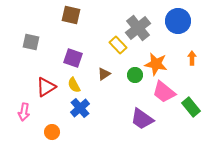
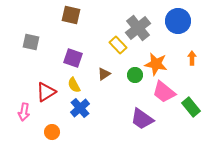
red triangle: moved 5 px down
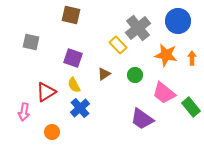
orange star: moved 10 px right, 9 px up
pink trapezoid: moved 1 px down
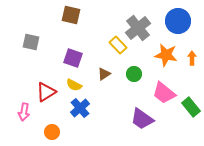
green circle: moved 1 px left, 1 px up
yellow semicircle: rotated 35 degrees counterclockwise
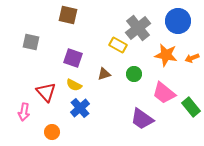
brown square: moved 3 px left
yellow rectangle: rotated 18 degrees counterclockwise
orange arrow: rotated 112 degrees counterclockwise
brown triangle: rotated 16 degrees clockwise
red triangle: rotated 40 degrees counterclockwise
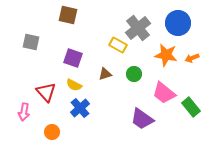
blue circle: moved 2 px down
brown triangle: moved 1 px right
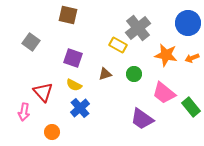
blue circle: moved 10 px right
gray square: rotated 24 degrees clockwise
red triangle: moved 3 px left
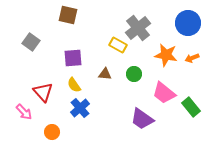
purple square: rotated 24 degrees counterclockwise
brown triangle: rotated 24 degrees clockwise
yellow semicircle: rotated 28 degrees clockwise
pink arrow: rotated 54 degrees counterclockwise
